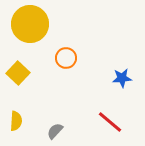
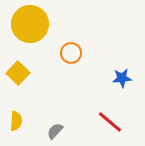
orange circle: moved 5 px right, 5 px up
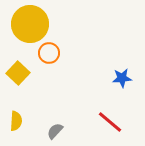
orange circle: moved 22 px left
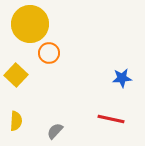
yellow square: moved 2 px left, 2 px down
red line: moved 1 px right, 3 px up; rotated 28 degrees counterclockwise
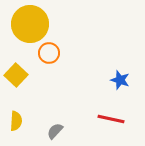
blue star: moved 2 px left, 2 px down; rotated 24 degrees clockwise
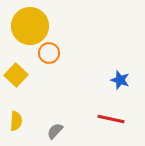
yellow circle: moved 2 px down
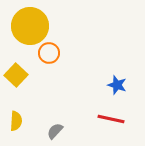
blue star: moved 3 px left, 5 px down
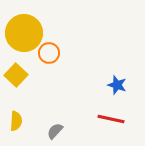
yellow circle: moved 6 px left, 7 px down
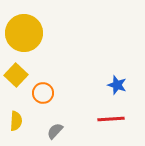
orange circle: moved 6 px left, 40 px down
red line: rotated 16 degrees counterclockwise
